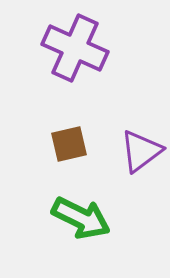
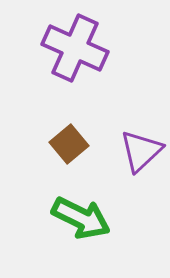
brown square: rotated 27 degrees counterclockwise
purple triangle: rotated 6 degrees counterclockwise
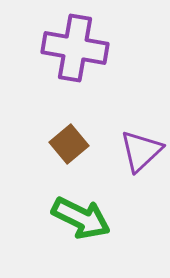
purple cross: rotated 14 degrees counterclockwise
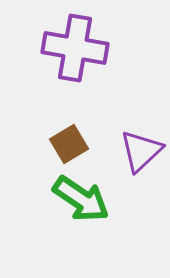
brown square: rotated 9 degrees clockwise
green arrow: moved 19 px up; rotated 8 degrees clockwise
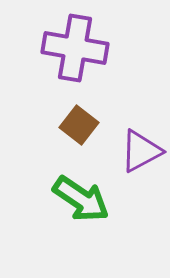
brown square: moved 10 px right, 19 px up; rotated 21 degrees counterclockwise
purple triangle: rotated 15 degrees clockwise
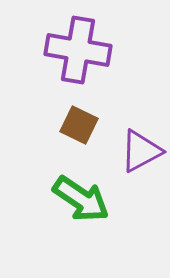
purple cross: moved 3 px right, 2 px down
brown square: rotated 12 degrees counterclockwise
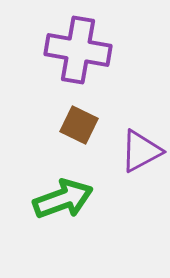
green arrow: moved 18 px left; rotated 54 degrees counterclockwise
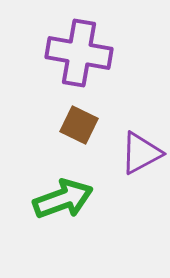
purple cross: moved 1 px right, 3 px down
purple triangle: moved 2 px down
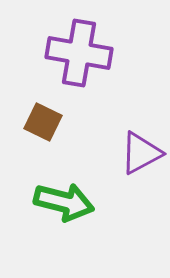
brown square: moved 36 px left, 3 px up
green arrow: moved 1 px right, 3 px down; rotated 34 degrees clockwise
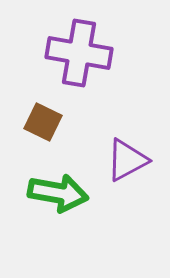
purple triangle: moved 14 px left, 7 px down
green arrow: moved 6 px left, 9 px up; rotated 4 degrees counterclockwise
